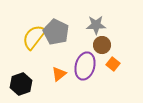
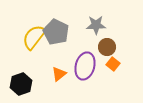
brown circle: moved 5 px right, 2 px down
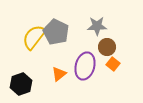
gray star: moved 1 px right, 1 px down
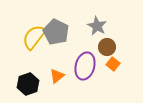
gray star: rotated 30 degrees clockwise
orange triangle: moved 2 px left, 2 px down
black hexagon: moved 7 px right
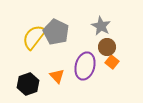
gray star: moved 4 px right
orange square: moved 1 px left, 2 px up
orange triangle: rotated 35 degrees counterclockwise
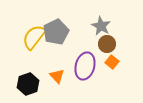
gray pentagon: rotated 20 degrees clockwise
brown circle: moved 3 px up
